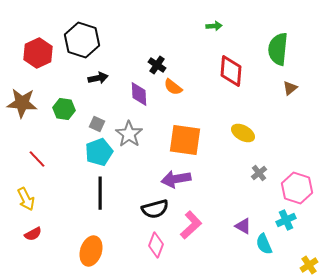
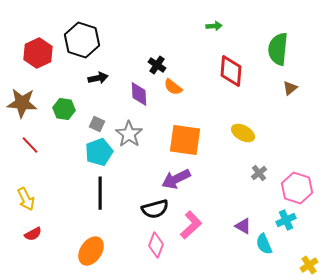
red line: moved 7 px left, 14 px up
purple arrow: rotated 16 degrees counterclockwise
orange ellipse: rotated 16 degrees clockwise
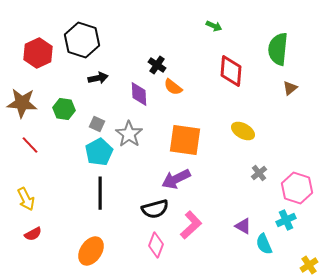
green arrow: rotated 28 degrees clockwise
yellow ellipse: moved 2 px up
cyan pentagon: rotated 8 degrees counterclockwise
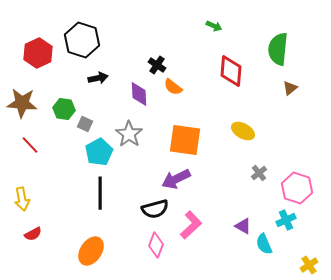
gray square: moved 12 px left
yellow arrow: moved 4 px left; rotated 15 degrees clockwise
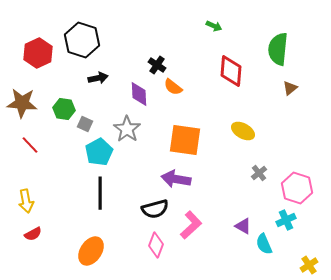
gray star: moved 2 px left, 5 px up
purple arrow: rotated 36 degrees clockwise
yellow arrow: moved 4 px right, 2 px down
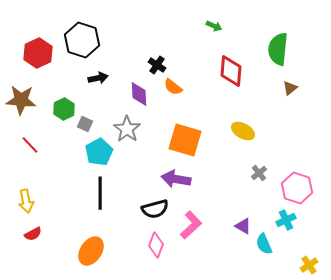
brown star: moved 1 px left, 3 px up
green hexagon: rotated 25 degrees clockwise
orange square: rotated 8 degrees clockwise
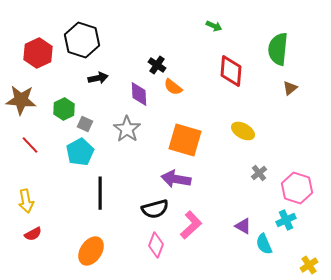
cyan pentagon: moved 19 px left
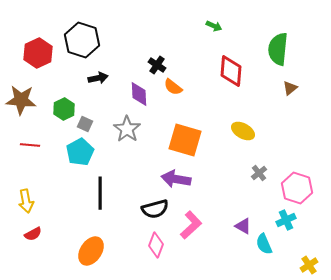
red line: rotated 42 degrees counterclockwise
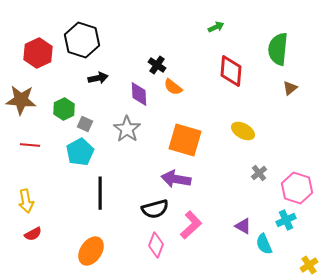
green arrow: moved 2 px right, 1 px down; rotated 49 degrees counterclockwise
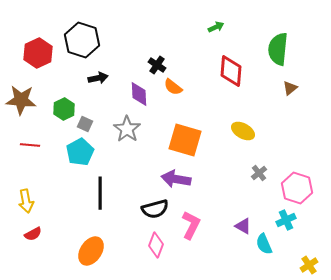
pink L-shape: rotated 20 degrees counterclockwise
